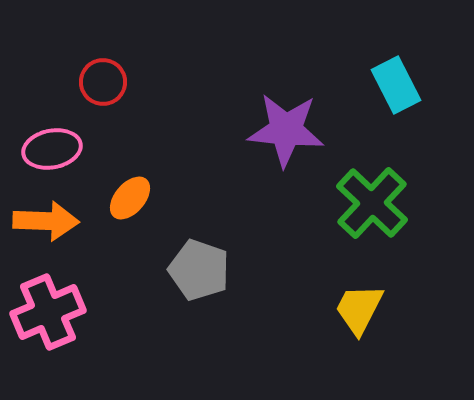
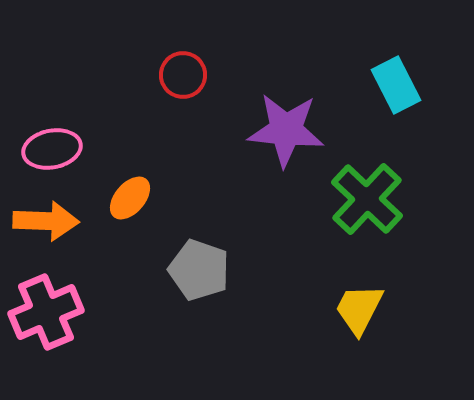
red circle: moved 80 px right, 7 px up
green cross: moved 5 px left, 4 px up
pink cross: moved 2 px left
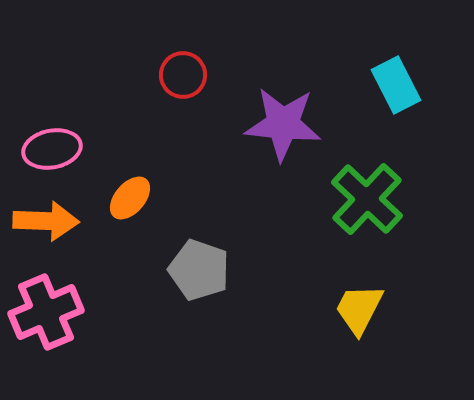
purple star: moved 3 px left, 6 px up
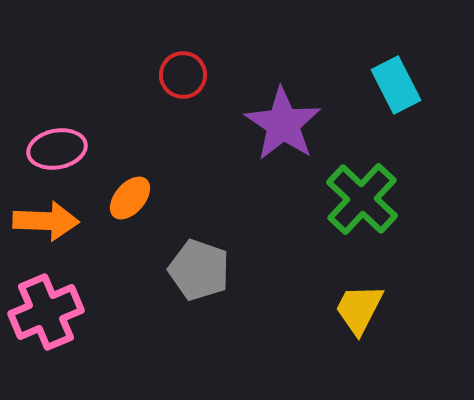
purple star: rotated 28 degrees clockwise
pink ellipse: moved 5 px right
green cross: moved 5 px left
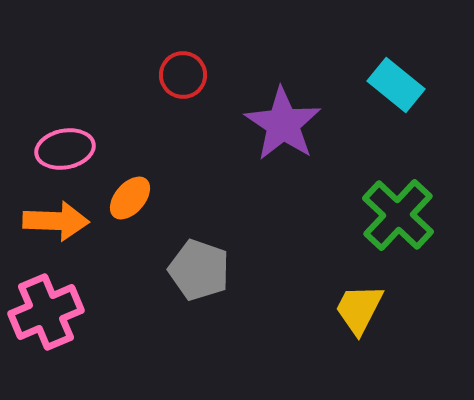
cyan rectangle: rotated 24 degrees counterclockwise
pink ellipse: moved 8 px right
green cross: moved 36 px right, 16 px down
orange arrow: moved 10 px right
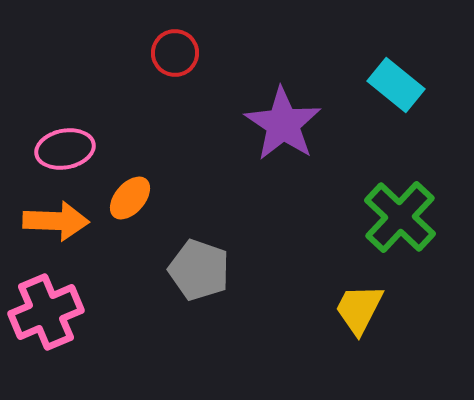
red circle: moved 8 px left, 22 px up
green cross: moved 2 px right, 2 px down
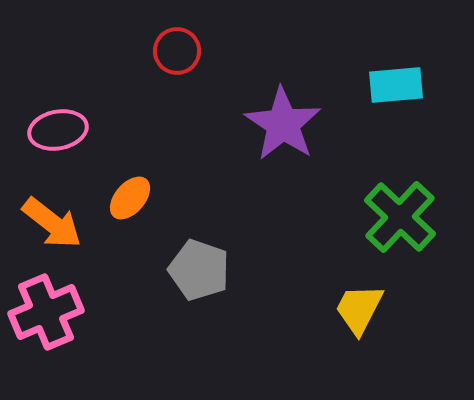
red circle: moved 2 px right, 2 px up
cyan rectangle: rotated 44 degrees counterclockwise
pink ellipse: moved 7 px left, 19 px up
orange arrow: moved 4 px left, 2 px down; rotated 36 degrees clockwise
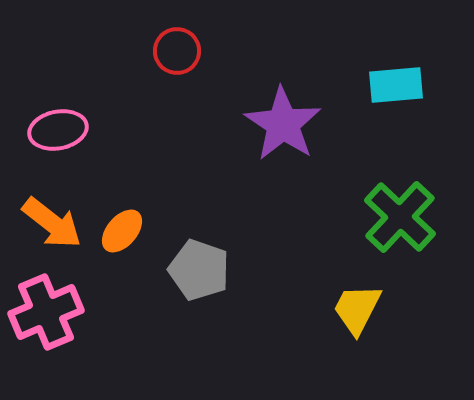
orange ellipse: moved 8 px left, 33 px down
yellow trapezoid: moved 2 px left
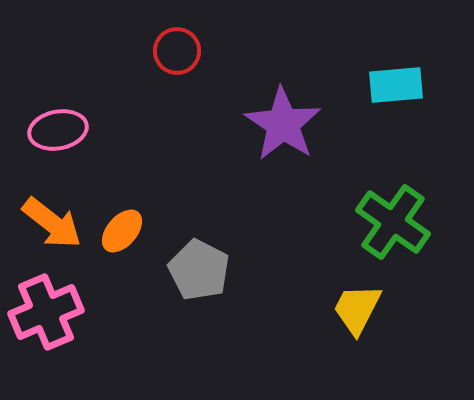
green cross: moved 7 px left, 5 px down; rotated 8 degrees counterclockwise
gray pentagon: rotated 8 degrees clockwise
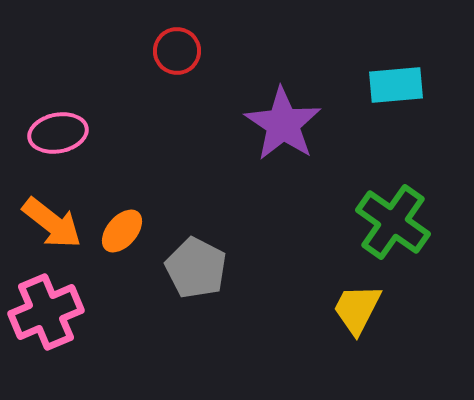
pink ellipse: moved 3 px down
gray pentagon: moved 3 px left, 2 px up
